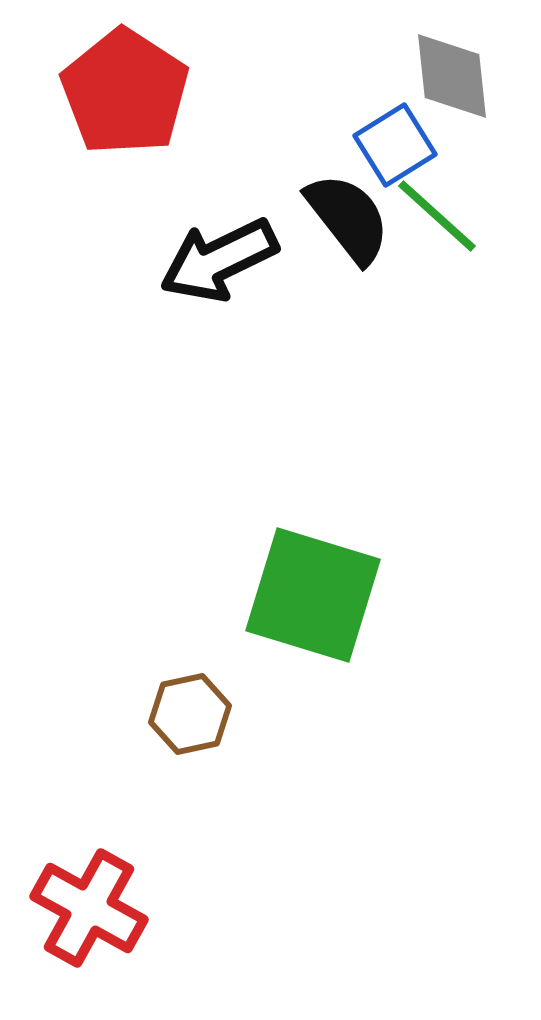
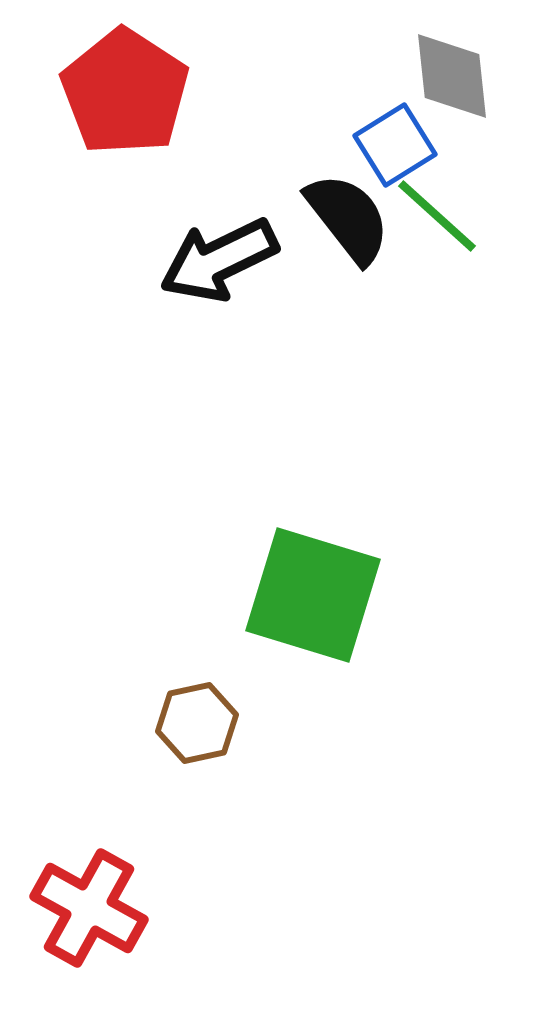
brown hexagon: moved 7 px right, 9 px down
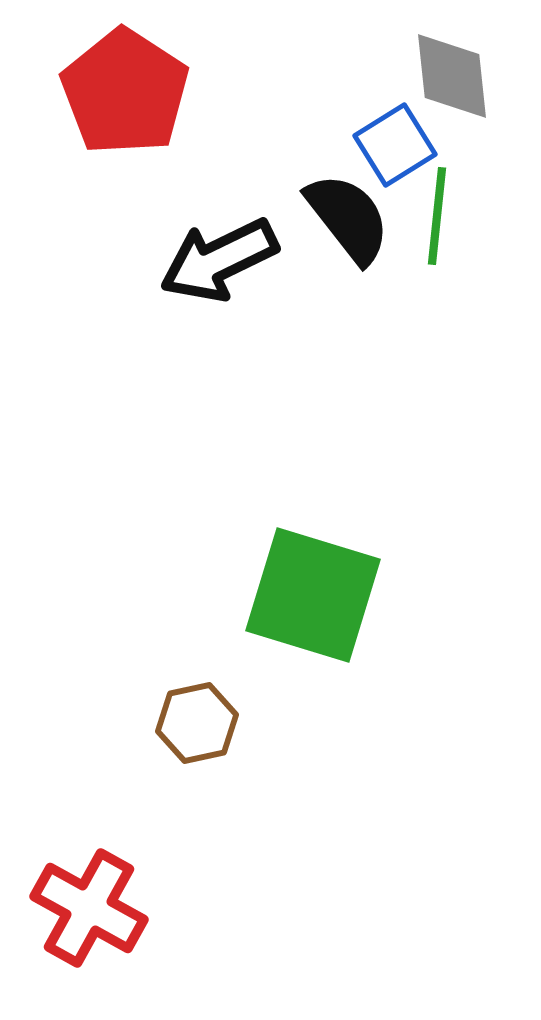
green line: rotated 54 degrees clockwise
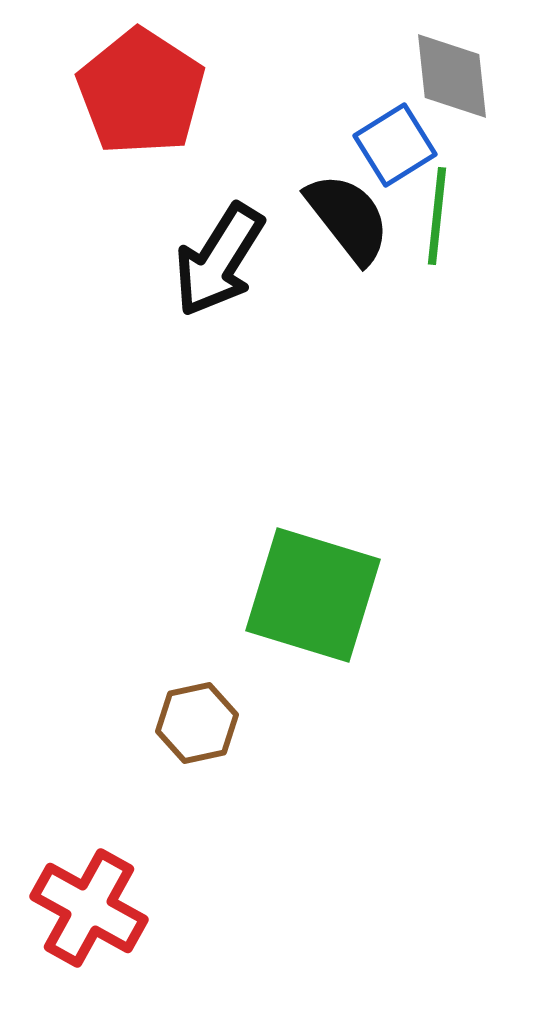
red pentagon: moved 16 px right
black arrow: rotated 32 degrees counterclockwise
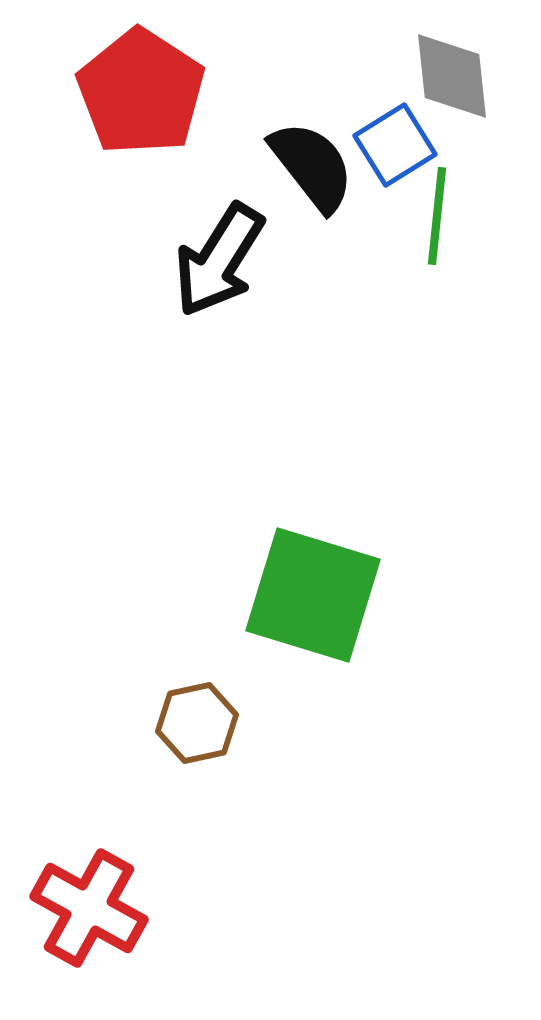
black semicircle: moved 36 px left, 52 px up
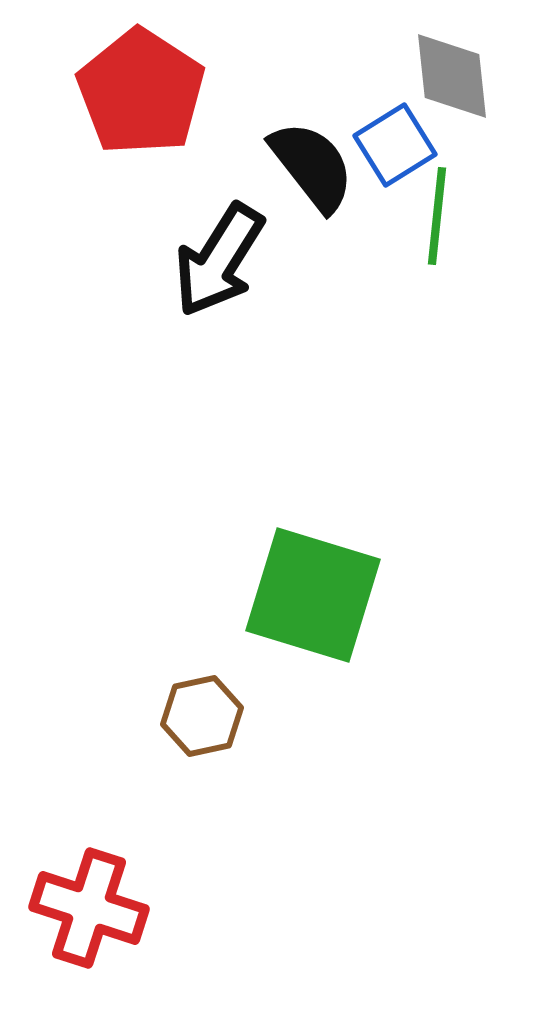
brown hexagon: moved 5 px right, 7 px up
red cross: rotated 11 degrees counterclockwise
